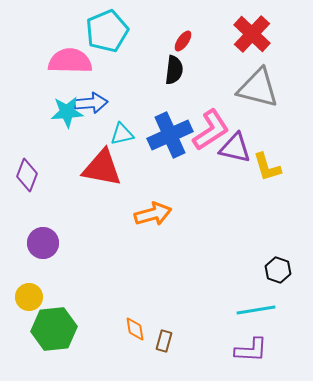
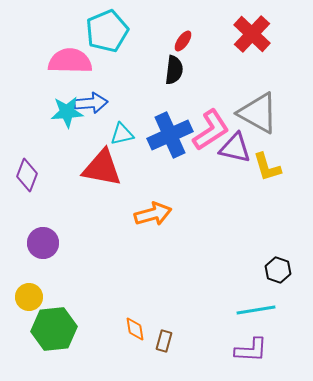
gray triangle: moved 25 px down; rotated 15 degrees clockwise
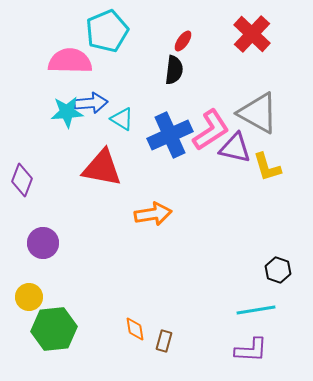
cyan triangle: moved 15 px up; rotated 45 degrees clockwise
purple diamond: moved 5 px left, 5 px down
orange arrow: rotated 6 degrees clockwise
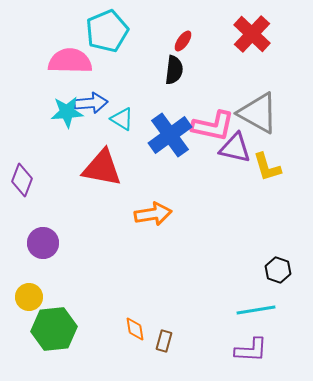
pink L-shape: moved 2 px right, 4 px up; rotated 45 degrees clockwise
blue cross: rotated 12 degrees counterclockwise
